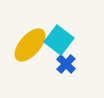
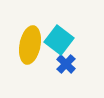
yellow ellipse: rotated 30 degrees counterclockwise
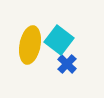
blue cross: moved 1 px right
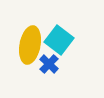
blue cross: moved 18 px left
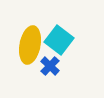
blue cross: moved 1 px right, 2 px down
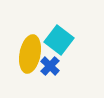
yellow ellipse: moved 9 px down
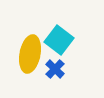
blue cross: moved 5 px right, 3 px down
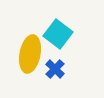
cyan square: moved 1 px left, 6 px up
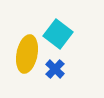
yellow ellipse: moved 3 px left
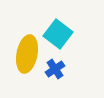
blue cross: rotated 12 degrees clockwise
